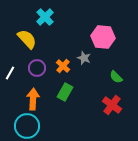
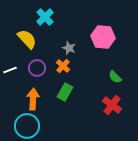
gray star: moved 15 px left, 10 px up
white line: moved 3 px up; rotated 40 degrees clockwise
green semicircle: moved 1 px left
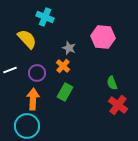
cyan cross: rotated 24 degrees counterclockwise
purple circle: moved 5 px down
green semicircle: moved 3 px left, 6 px down; rotated 24 degrees clockwise
red cross: moved 6 px right
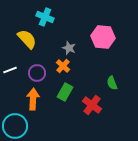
red cross: moved 26 px left
cyan circle: moved 12 px left
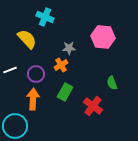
gray star: rotated 24 degrees counterclockwise
orange cross: moved 2 px left, 1 px up; rotated 16 degrees clockwise
purple circle: moved 1 px left, 1 px down
red cross: moved 1 px right, 1 px down
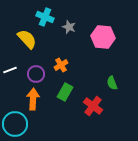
gray star: moved 21 px up; rotated 24 degrees clockwise
cyan circle: moved 2 px up
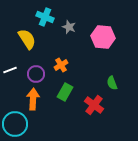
yellow semicircle: rotated 10 degrees clockwise
red cross: moved 1 px right, 1 px up
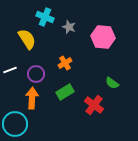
orange cross: moved 4 px right, 2 px up
green semicircle: rotated 32 degrees counterclockwise
green rectangle: rotated 30 degrees clockwise
orange arrow: moved 1 px left, 1 px up
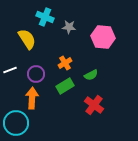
gray star: rotated 16 degrees counterclockwise
green semicircle: moved 21 px left, 8 px up; rotated 64 degrees counterclockwise
green rectangle: moved 6 px up
cyan circle: moved 1 px right, 1 px up
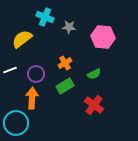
yellow semicircle: moved 5 px left; rotated 95 degrees counterclockwise
green semicircle: moved 3 px right, 1 px up
